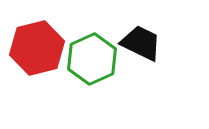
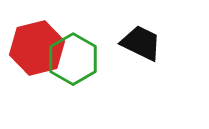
green hexagon: moved 19 px left; rotated 6 degrees counterclockwise
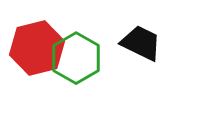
green hexagon: moved 3 px right, 1 px up
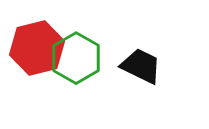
black trapezoid: moved 23 px down
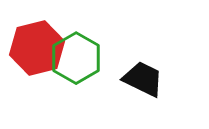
black trapezoid: moved 2 px right, 13 px down
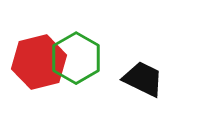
red hexagon: moved 2 px right, 14 px down
